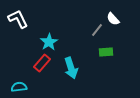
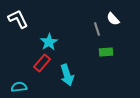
gray line: moved 1 px up; rotated 56 degrees counterclockwise
cyan arrow: moved 4 px left, 7 px down
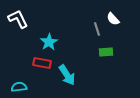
red rectangle: rotated 60 degrees clockwise
cyan arrow: rotated 15 degrees counterclockwise
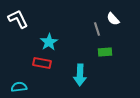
green rectangle: moved 1 px left
cyan arrow: moved 13 px right; rotated 35 degrees clockwise
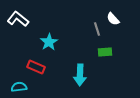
white L-shape: rotated 25 degrees counterclockwise
red rectangle: moved 6 px left, 4 px down; rotated 12 degrees clockwise
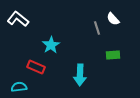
gray line: moved 1 px up
cyan star: moved 2 px right, 3 px down
green rectangle: moved 8 px right, 3 px down
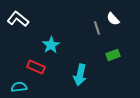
green rectangle: rotated 16 degrees counterclockwise
cyan arrow: rotated 10 degrees clockwise
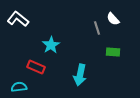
green rectangle: moved 3 px up; rotated 24 degrees clockwise
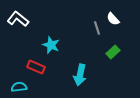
cyan star: rotated 18 degrees counterclockwise
green rectangle: rotated 48 degrees counterclockwise
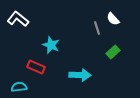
cyan arrow: rotated 100 degrees counterclockwise
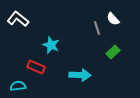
cyan semicircle: moved 1 px left, 1 px up
